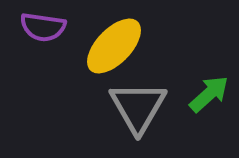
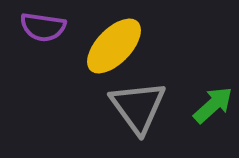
green arrow: moved 4 px right, 11 px down
gray triangle: rotated 6 degrees counterclockwise
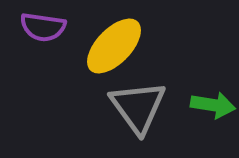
green arrow: rotated 51 degrees clockwise
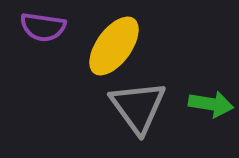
yellow ellipse: rotated 8 degrees counterclockwise
green arrow: moved 2 px left, 1 px up
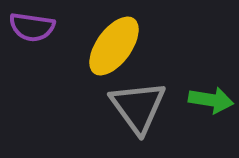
purple semicircle: moved 11 px left
green arrow: moved 4 px up
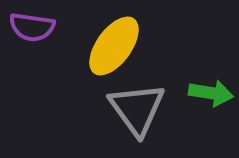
green arrow: moved 7 px up
gray triangle: moved 1 px left, 2 px down
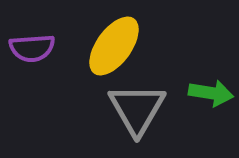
purple semicircle: moved 21 px down; rotated 12 degrees counterclockwise
gray triangle: rotated 6 degrees clockwise
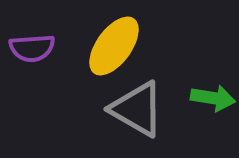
green arrow: moved 2 px right, 5 px down
gray triangle: rotated 30 degrees counterclockwise
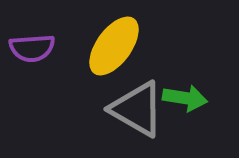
green arrow: moved 28 px left
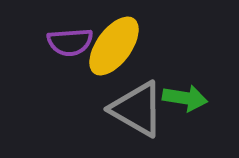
purple semicircle: moved 38 px right, 6 px up
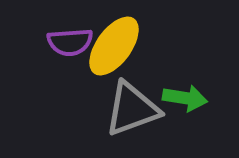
gray triangle: moved 5 px left; rotated 50 degrees counterclockwise
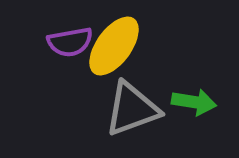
purple semicircle: rotated 6 degrees counterclockwise
green arrow: moved 9 px right, 4 px down
